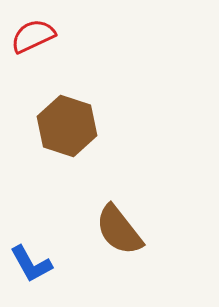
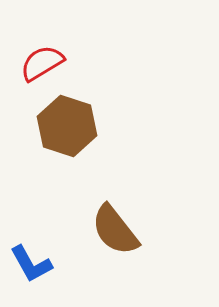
red semicircle: moved 9 px right, 27 px down; rotated 6 degrees counterclockwise
brown semicircle: moved 4 px left
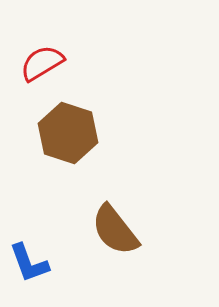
brown hexagon: moved 1 px right, 7 px down
blue L-shape: moved 2 px left, 1 px up; rotated 9 degrees clockwise
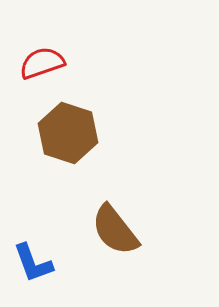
red semicircle: rotated 12 degrees clockwise
blue L-shape: moved 4 px right
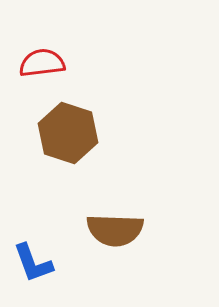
red semicircle: rotated 12 degrees clockwise
brown semicircle: rotated 50 degrees counterclockwise
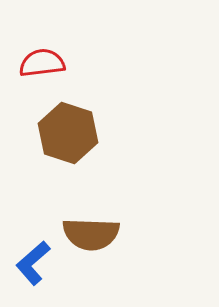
brown semicircle: moved 24 px left, 4 px down
blue L-shape: rotated 69 degrees clockwise
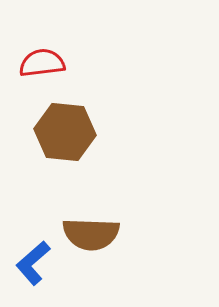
brown hexagon: moved 3 px left, 1 px up; rotated 12 degrees counterclockwise
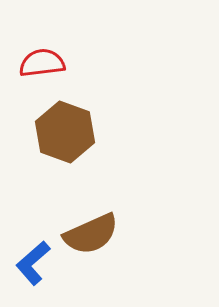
brown hexagon: rotated 14 degrees clockwise
brown semicircle: rotated 26 degrees counterclockwise
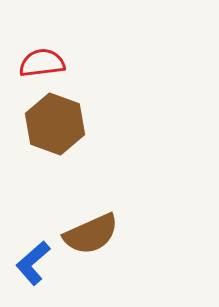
brown hexagon: moved 10 px left, 8 px up
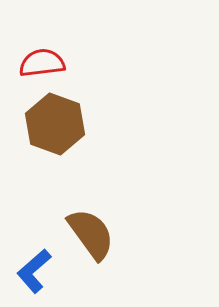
brown semicircle: rotated 102 degrees counterclockwise
blue L-shape: moved 1 px right, 8 px down
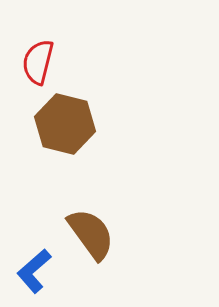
red semicircle: moved 4 px left, 1 px up; rotated 69 degrees counterclockwise
brown hexagon: moved 10 px right; rotated 6 degrees counterclockwise
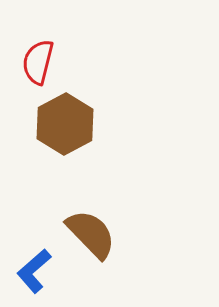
brown hexagon: rotated 18 degrees clockwise
brown semicircle: rotated 8 degrees counterclockwise
